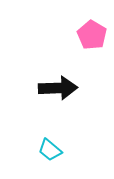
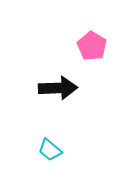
pink pentagon: moved 11 px down
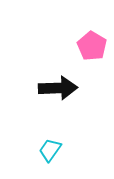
cyan trapezoid: rotated 85 degrees clockwise
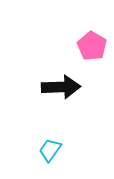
black arrow: moved 3 px right, 1 px up
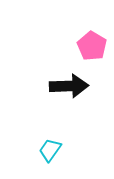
black arrow: moved 8 px right, 1 px up
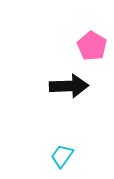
cyan trapezoid: moved 12 px right, 6 px down
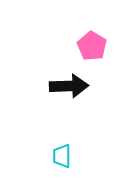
cyan trapezoid: rotated 35 degrees counterclockwise
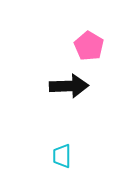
pink pentagon: moved 3 px left
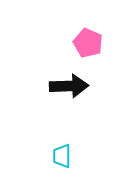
pink pentagon: moved 1 px left, 3 px up; rotated 8 degrees counterclockwise
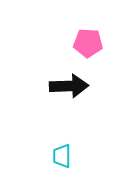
pink pentagon: rotated 20 degrees counterclockwise
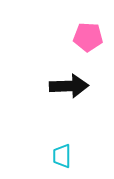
pink pentagon: moved 6 px up
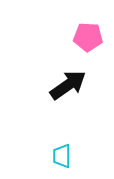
black arrow: moved 1 px left, 1 px up; rotated 33 degrees counterclockwise
